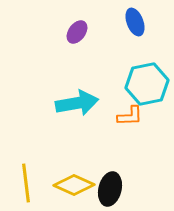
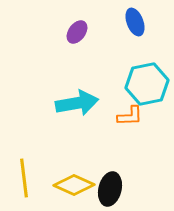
yellow line: moved 2 px left, 5 px up
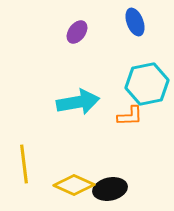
cyan arrow: moved 1 px right, 1 px up
yellow line: moved 14 px up
black ellipse: rotated 64 degrees clockwise
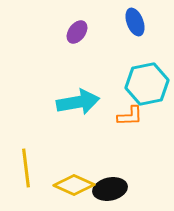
yellow line: moved 2 px right, 4 px down
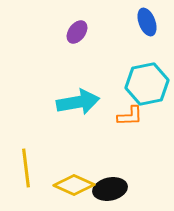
blue ellipse: moved 12 px right
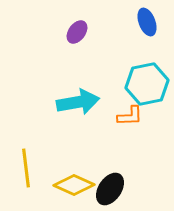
black ellipse: rotated 44 degrees counterclockwise
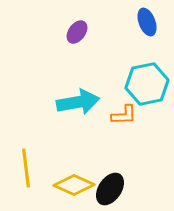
orange L-shape: moved 6 px left, 1 px up
